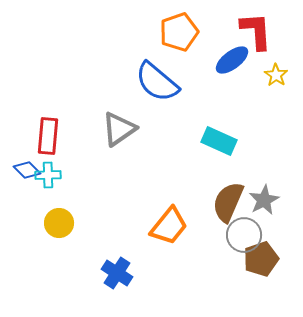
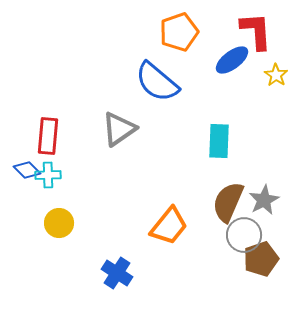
cyan rectangle: rotated 68 degrees clockwise
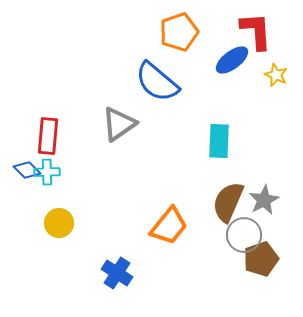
yellow star: rotated 10 degrees counterclockwise
gray triangle: moved 5 px up
cyan cross: moved 1 px left, 3 px up
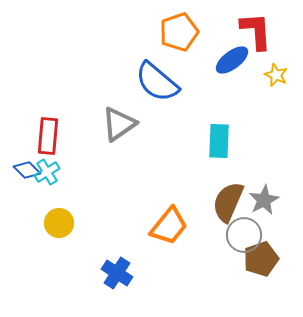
cyan cross: rotated 30 degrees counterclockwise
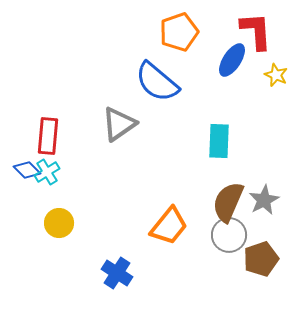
blue ellipse: rotated 20 degrees counterclockwise
gray circle: moved 15 px left
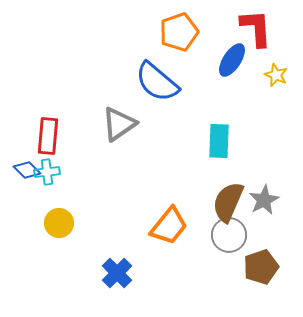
red L-shape: moved 3 px up
cyan cross: rotated 25 degrees clockwise
brown pentagon: moved 8 px down
blue cross: rotated 12 degrees clockwise
